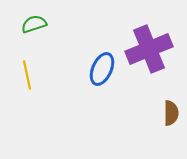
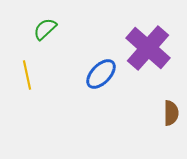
green semicircle: moved 11 px right, 5 px down; rotated 25 degrees counterclockwise
purple cross: moved 1 px left, 1 px up; rotated 27 degrees counterclockwise
blue ellipse: moved 1 px left, 5 px down; rotated 20 degrees clockwise
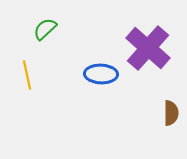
blue ellipse: rotated 48 degrees clockwise
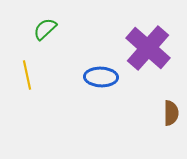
blue ellipse: moved 3 px down
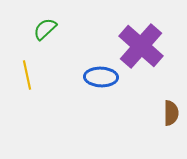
purple cross: moved 7 px left, 2 px up
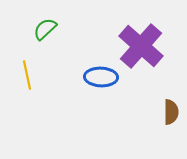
brown semicircle: moved 1 px up
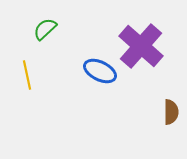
blue ellipse: moved 1 px left, 6 px up; rotated 24 degrees clockwise
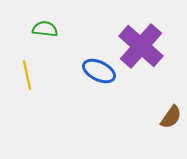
green semicircle: rotated 50 degrees clockwise
blue ellipse: moved 1 px left
brown semicircle: moved 5 px down; rotated 35 degrees clockwise
